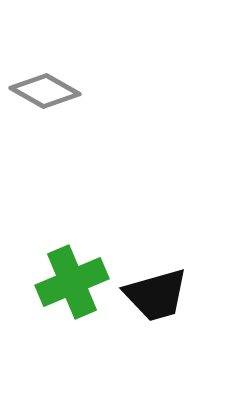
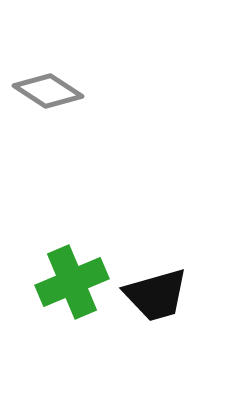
gray diamond: moved 3 px right; rotated 4 degrees clockwise
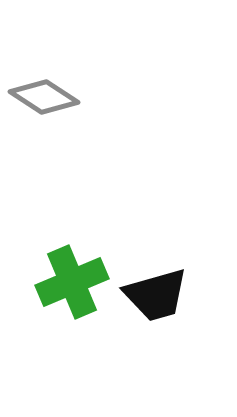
gray diamond: moved 4 px left, 6 px down
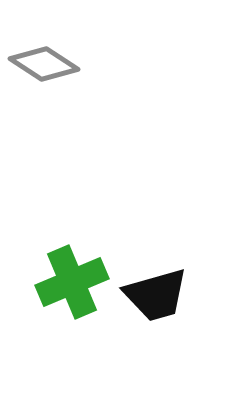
gray diamond: moved 33 px up
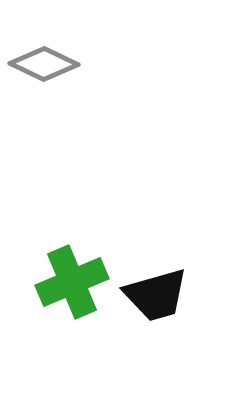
gray diamond: rotated 8 degrees counterclockwise
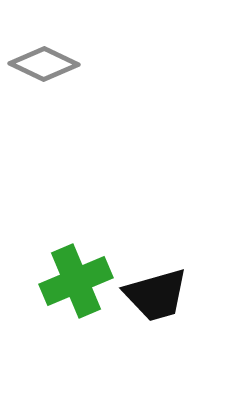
green cross: moved 4 px right, 1 px up
